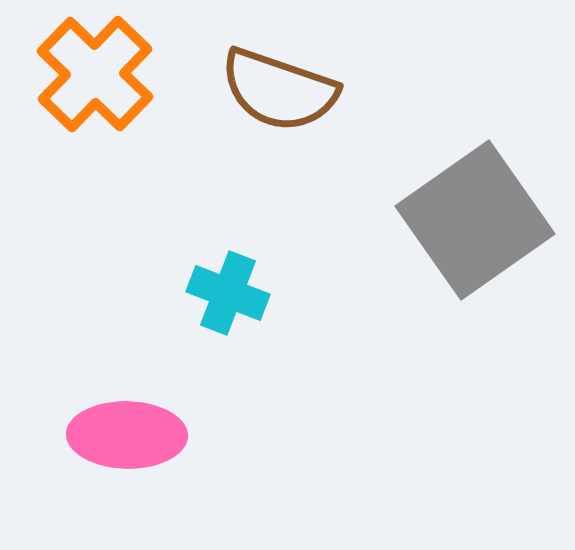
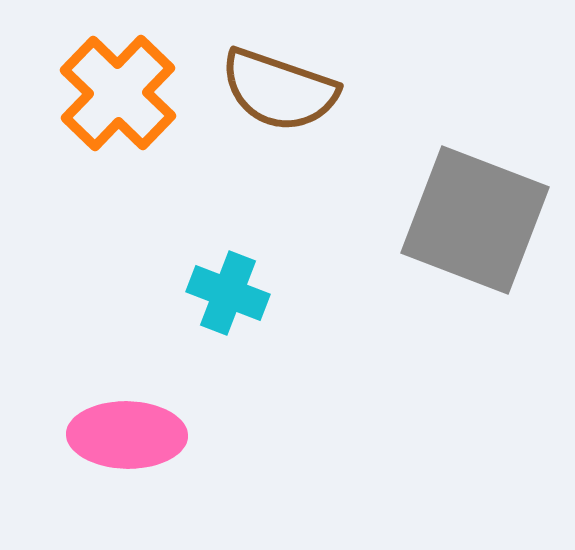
orange cross: moved 23 px right, 19 px down
gray square: rotated 34 degrees counterclockwise
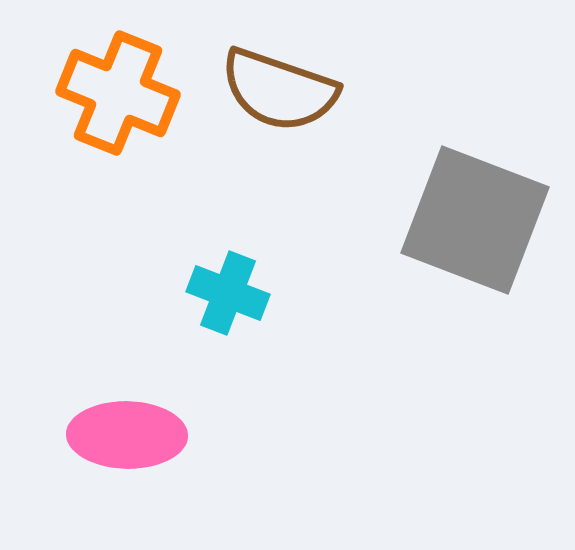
orange cross: rotated 22 degrees counterclockwise
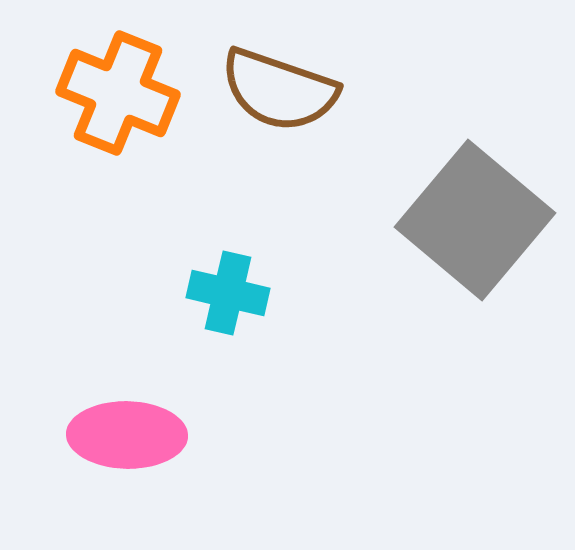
gray square: rotated 19 degrees clockwise
cyan cross: rotated 8 degrees counterclockwise
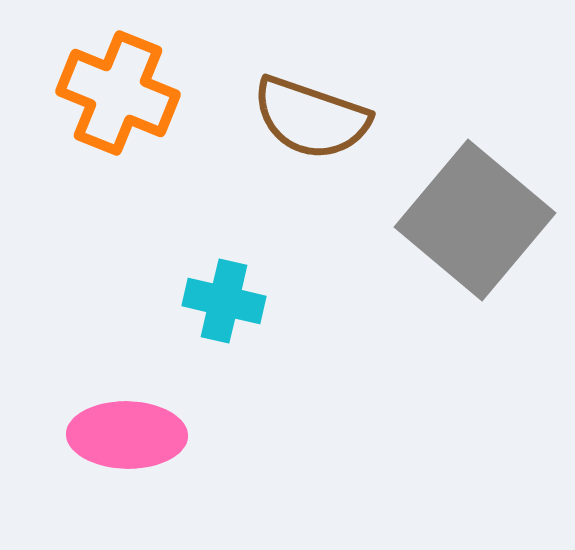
brown semicircle: moved 32 px right, 28 px down
cyan cross: moved 4 px left, 8 px down
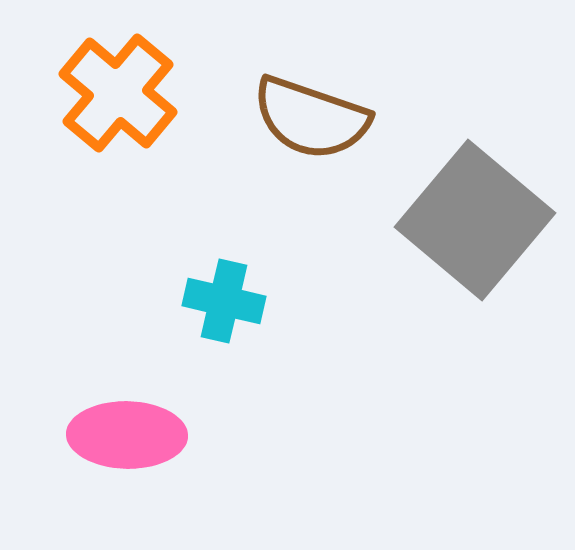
orange cross: rotated 18 degrees clockwise
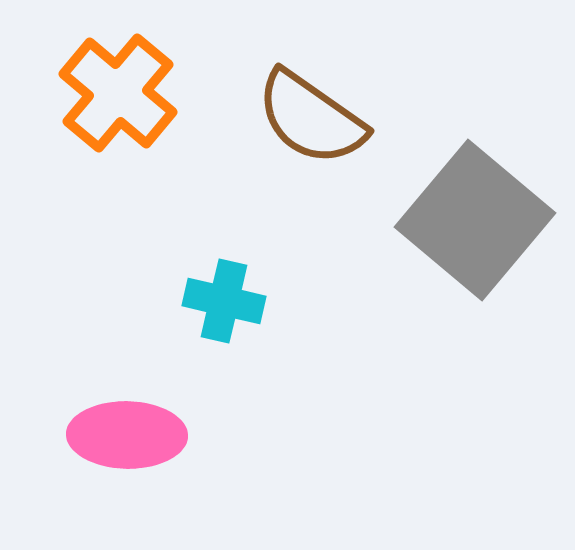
brown semicircle: rotated 16 degrees clockwise
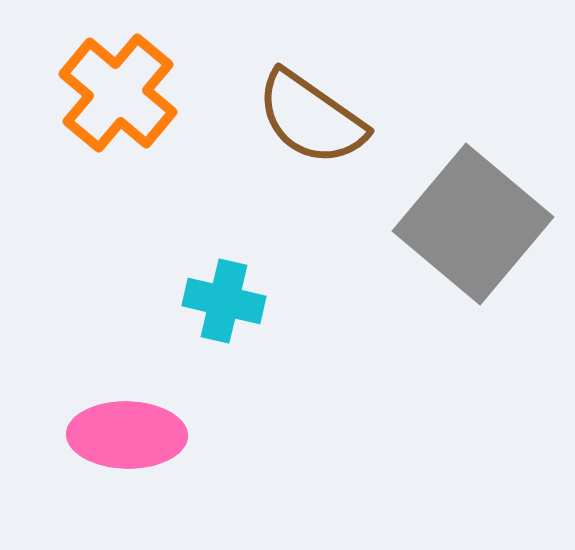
gray square: moved 2 px left, 4 px down
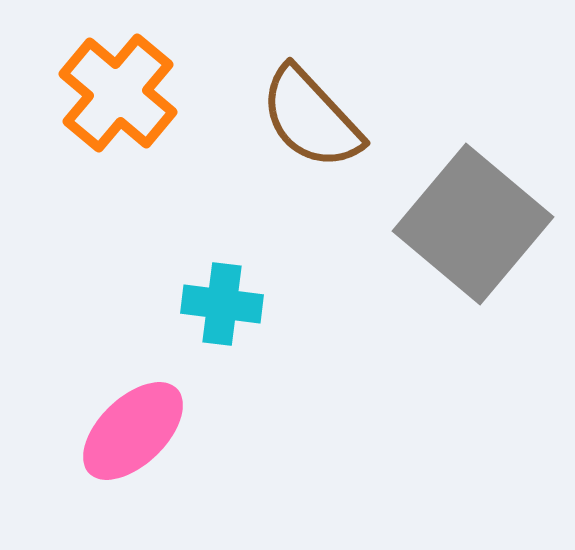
brown semicircle: rotated 12 degrees clockwise
cyan cross: moved 2 px left, 3 px down; rotated 6 degrees counterclockwise
pink ellipse: moved 6 px right, 4 px up; rotated 45 degrees counterclockwise
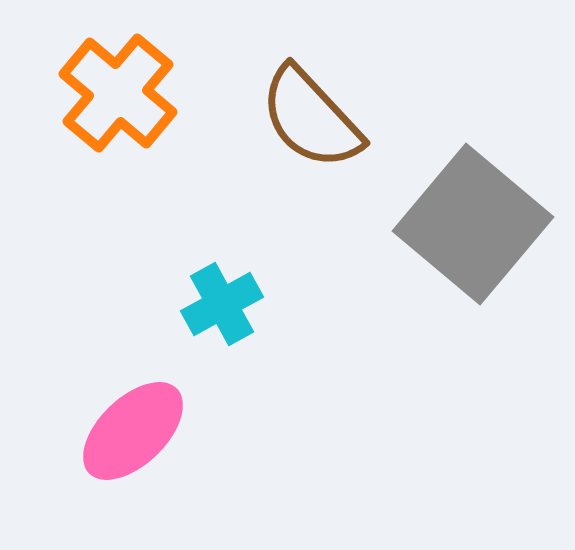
cyan cross: rotated 36 degrees counterclockwise
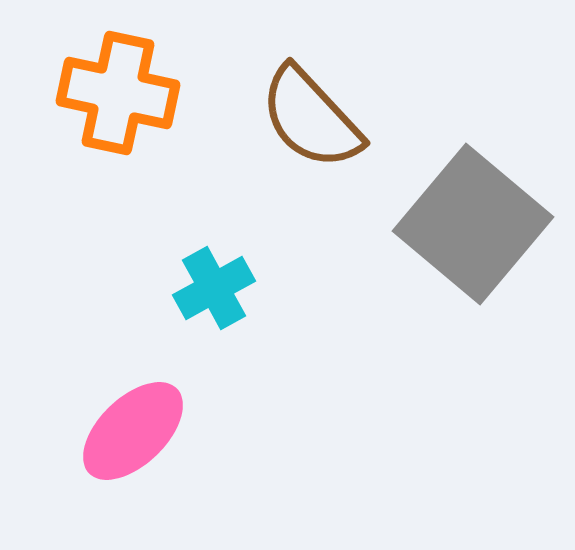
orange cross: rotated 28 degrees counterclockwise
cyan cross: moved 8 px left, 16 px up
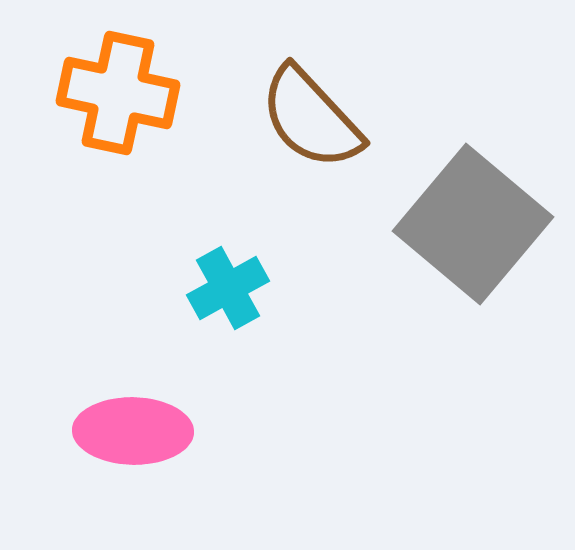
cyan cross: moved 14 px right
pink ellipse: rotated 45 degrees clockwise
